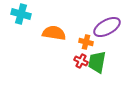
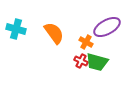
cyan cross: moved 5 px left, 15 px down
orange semicircle: rotated 45 degrees clockwise
orange cross: rotated 16 degrees clockwise
green trapezoid: rotated 85 degrees counterclockwise
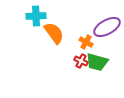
cyan cross: moved 20 px right, 13 px up; rotated 18 degrees counterclockwise
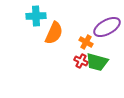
orange semicircle: rotated 60 degrees clockwise
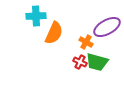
red cross: moved 1 px left, 1 px down
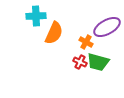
green trapezoid: moved 1 px right
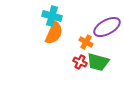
cyan cross: moved 16 px right; rotated 18 degrees clockwise
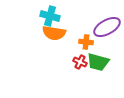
cyan cross: moved 2 px left
orange semicircle: rotated 75 degrees clockwise
orange cross: rotated 24 degrees counterclockwise
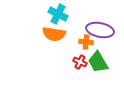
cyan cross: moved 8 px right, 2 px up; rotated 12 degrees clockwise
purple ellipse: moved 7 px left, 3 px down; rotated 40 degrees clockwise
orange semicircle: moved 1 px down
green trapezoid: rotated 45 degrees clockwise
